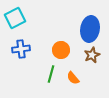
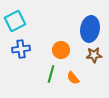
cyan square: moved 3 px down
brown star: moved 2 px right; rotated 21 degrees clockwise
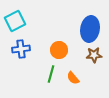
orange circle: moved 2 px left
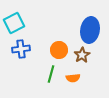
cyan square: moved 1 px left, 2 px down
blue ellipse: moved 1 px down
brown star: moved 12 px left; rotated 28 degrees counterclockwise
orange semicircle: rotated 56 degrees counterclockwise
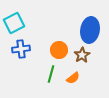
orange semicircle: rotated 32 degrees counterclockwise
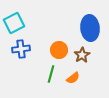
blue ellipse: moved 2 px up; rotated 15 degrees counterclockwise
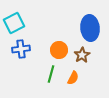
orange semicircle: rotated 24 degrees counterclockwise
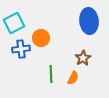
blue ellipse: moved 1 px left, 7 px up
orange circle: moved 18 px left, 12 px up
brown star: moved 1 px right, 3 px down
green line: rotated 18 degrees counterclockwise
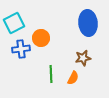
blue ellipse: moved 1 px left, 2 px down
brown star: rotated 21 degrees clockwise
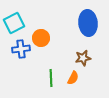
green line: moved 4 px down
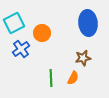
orange circle: moved 1 px right, 5 px up
blue cross: rotated 30 degrees counterclockwise
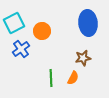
orange circle: moved 2 px up
